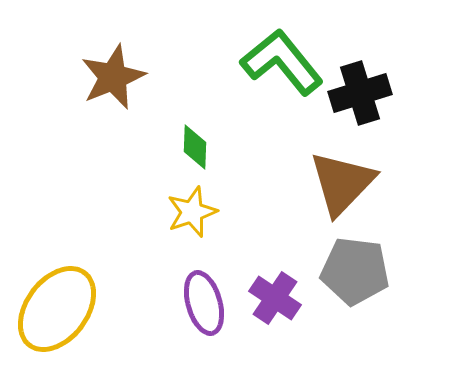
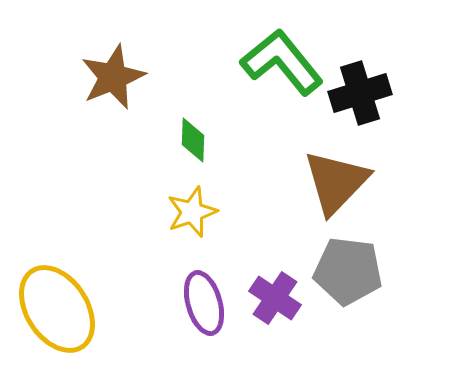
green diamond: moved 2 px left, 7 px up
brown triangle: moved 6 px left, 1 px up
gray pentagon: moved 7 px left
yellow ellipse: rotated 70 degrees counterclockwise
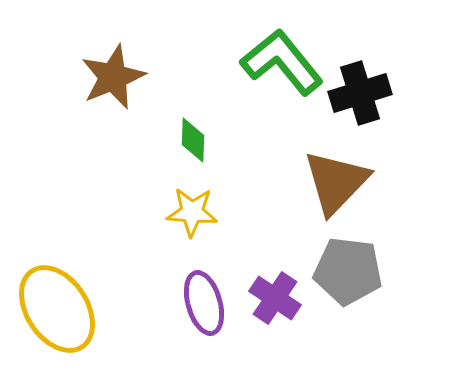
yellow star: rotated 24 degrees clockwise
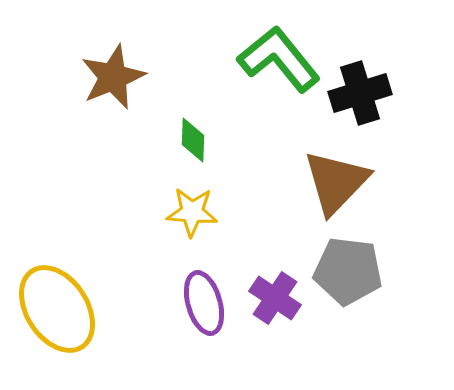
green L-shape: moved 3 px left, 3 px up
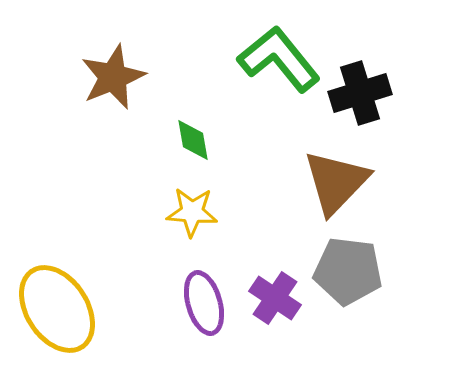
green diamond: rotated 12 degrees counterclockwise
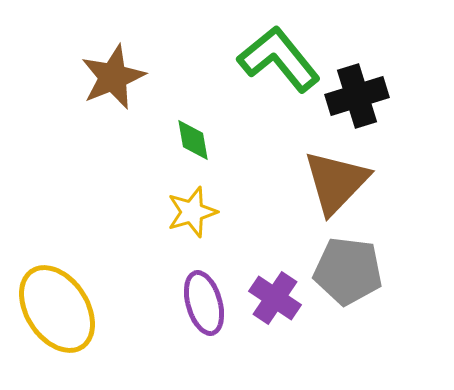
black cross: moved 3 px left, 3 px down
yellow star: rotated 21 degrees counterclockwise
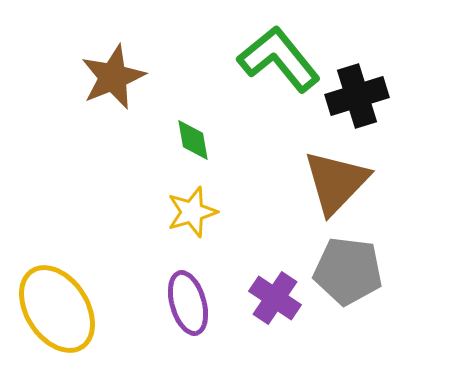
purple ellipse: moved 16 px left
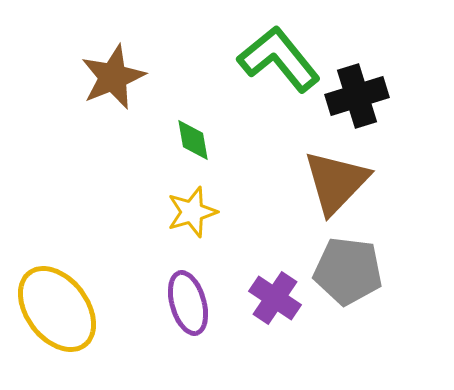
yellow ellipse: rotated 4 degrees counterclockwise
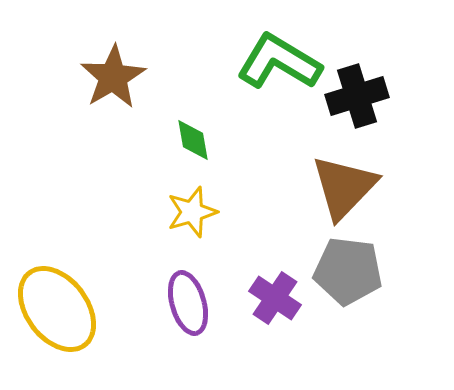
green L-shape: moved 3 px down; rotated 20 degrees counterclockwise
brown star: rotated 8 degrees counterclockwise
brown triangle: moved 8 px right, 5 px down
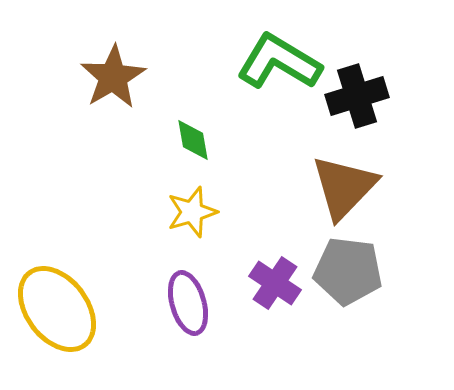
purple cross: moved 15 px up
